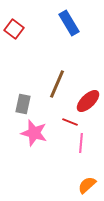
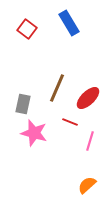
red square: moved 13 px right
brown line: moved 4 px down
red ellipse: moved 3 px up
pink line: moved 9 px right, 2 px up; rotated 12 degrees clockwise
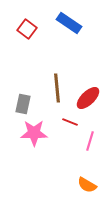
blue rectangle: rotated 25 degrees counterclockwise
brown line: rotated 28 degrees counterclockwise
pink star: rotated 16 degrees counterclockwise
orange semicircle: rotated 108 degrees counterclockwise
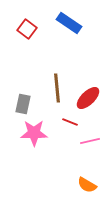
pink line: rotated 60 degrees clockwise
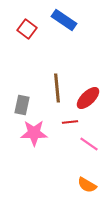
blue rectangle: moved 5 px left, 3 px up
gray rectangle: moved 1 px left, 1 px down
red line: rotated 28 degrees counterclockwise
pink line: moved 1 px left, 3 px down; rotated 48 degrees clockwise
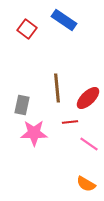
orange semicircle: moved 1 px left, 1 px up
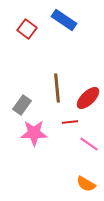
gray rectangle: rotated 24 degrees clockwise
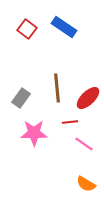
blue rectangle: moved 7 px down
gray rectangle: moved 1 px left, 7 px up
pink line: moved 5 px left
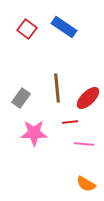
pink line: rotated 30 degrees counterclockwise
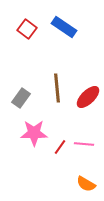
red ellipse: moved 1 px up
red line: moved 10 px left, 25 px down; rotated 49 degrees counterclockwise
